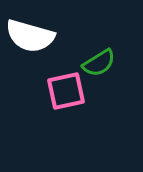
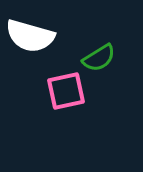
green semicircle: moved 5 px up
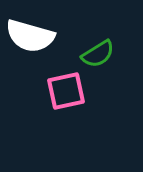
green semicircle: moved 1 px left, 4 px up
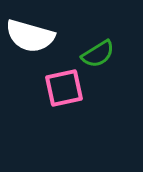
pink square: moved 2 px left, 3 px up
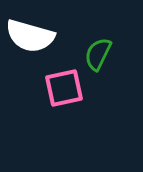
green semicircle: rotated 148 degrees clockwise
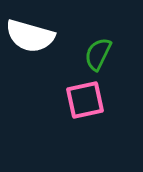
pink square: moved 21 px right, 12 px down
